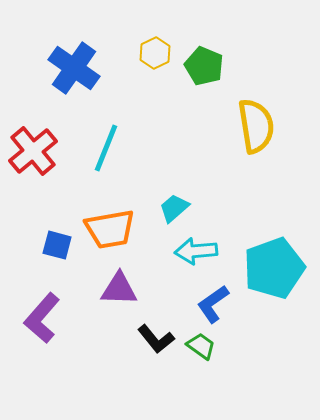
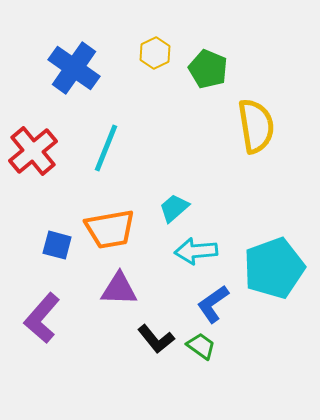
green pentagon: moved 4 px right, 3 px down
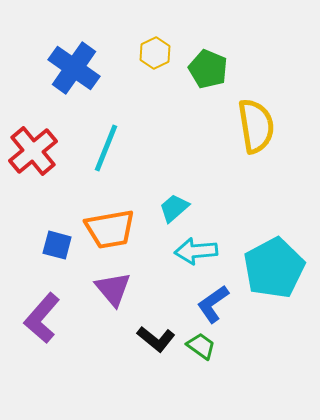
cyan pentagon: rotated 8 degrees counterclockwise
purple triangle: moved 6 px left; rotated 48 degrees clockwise
black L-shape: rotated 12 degrees counterclockwise
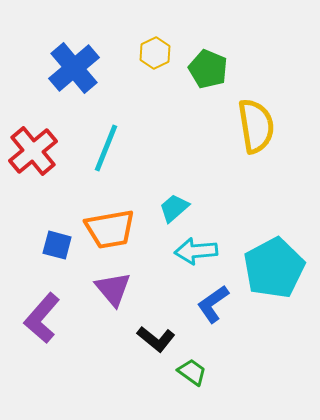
blue cross: rotated 15 degrees clockwise
green trapezoid: moved 9 px left, 26 px down
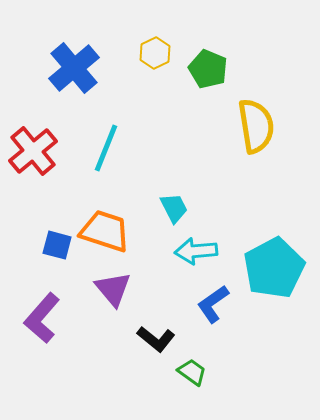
cyan trapezoid: rotated 104 degrees clockwise
orange trapezoid: moved 5 px left, 2 px down; rotated 152 degrees counterclockwise
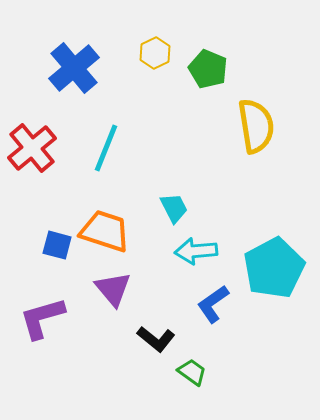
red cross: moved 1 px left, 3 px up
purple L-shape: rotated 33 degrees clockwise
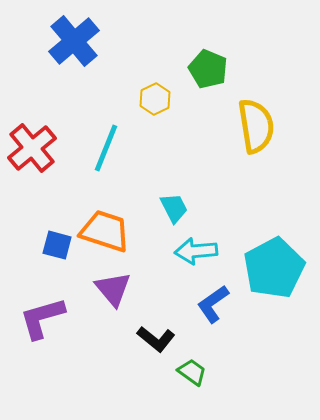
yellow hexagon: moved 46 px down
blue cross: moved 27 px up
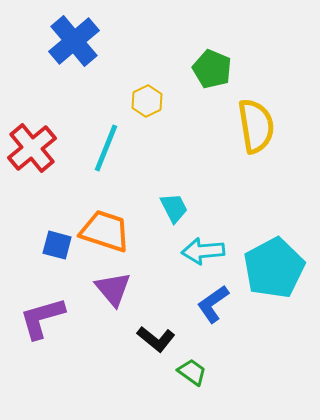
green pentagon: moved 4 px right
yellow hexagon: moved 8 px left, 2 px down
cyan arrow: moved 7 px right
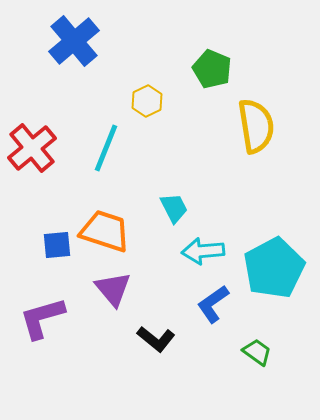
blue square: rotated 20 degrees counterclockwise
green trapezoid: moved 65 px right, 20 px up
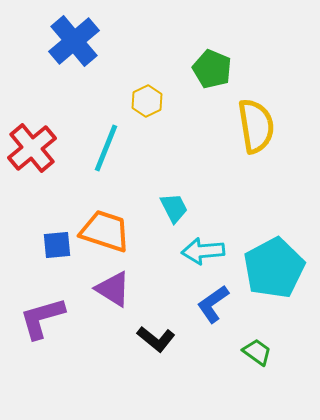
purple triangle: rotated 18 degrees counterclockwise
